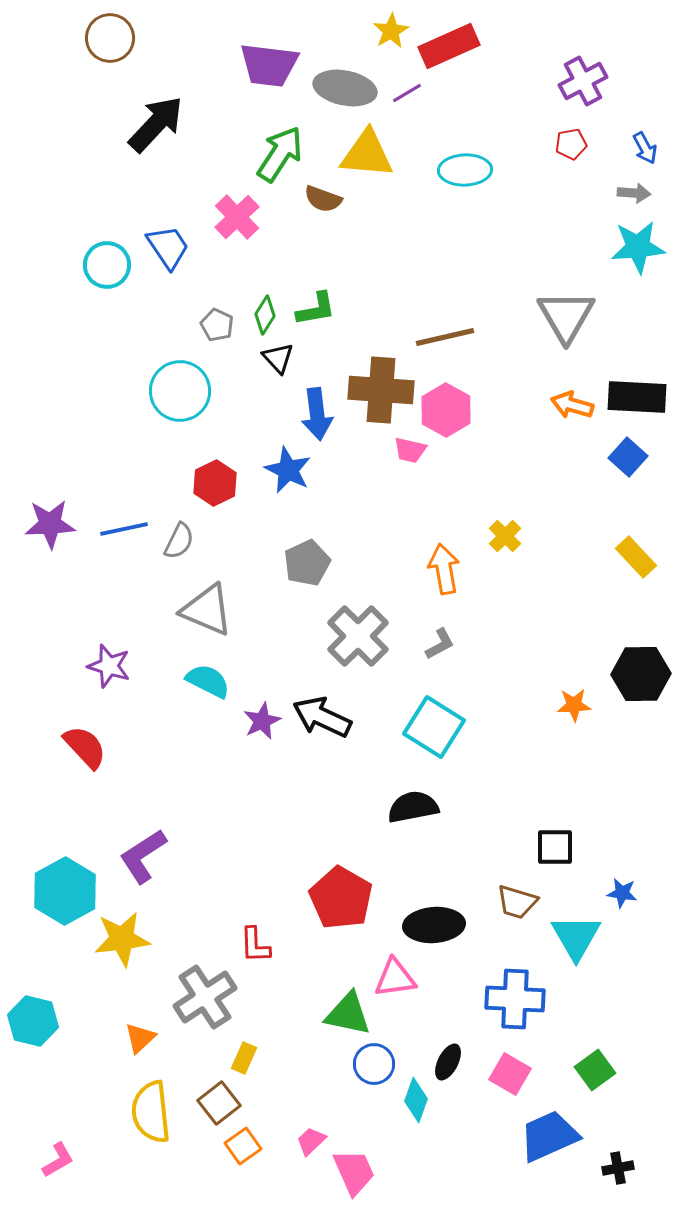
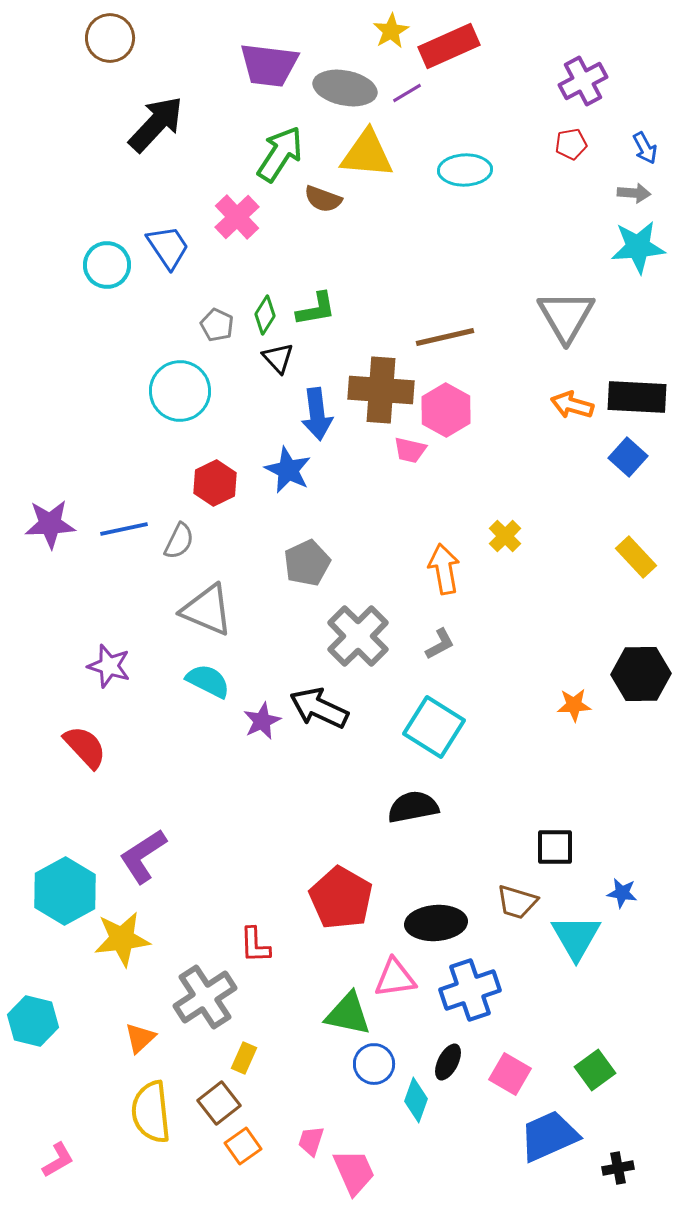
black arrow at (322, 717): moved 3 px left, 9 px up
black ellipse at (434, 925): moved 2 px right, 2 px up
blue cross at (515, 999): moved 45 px left, 9 px up; rotated 22 degrees counterclockwise
pink trapezoid at (311, 1141): rotated 28 degrees counterclockwise
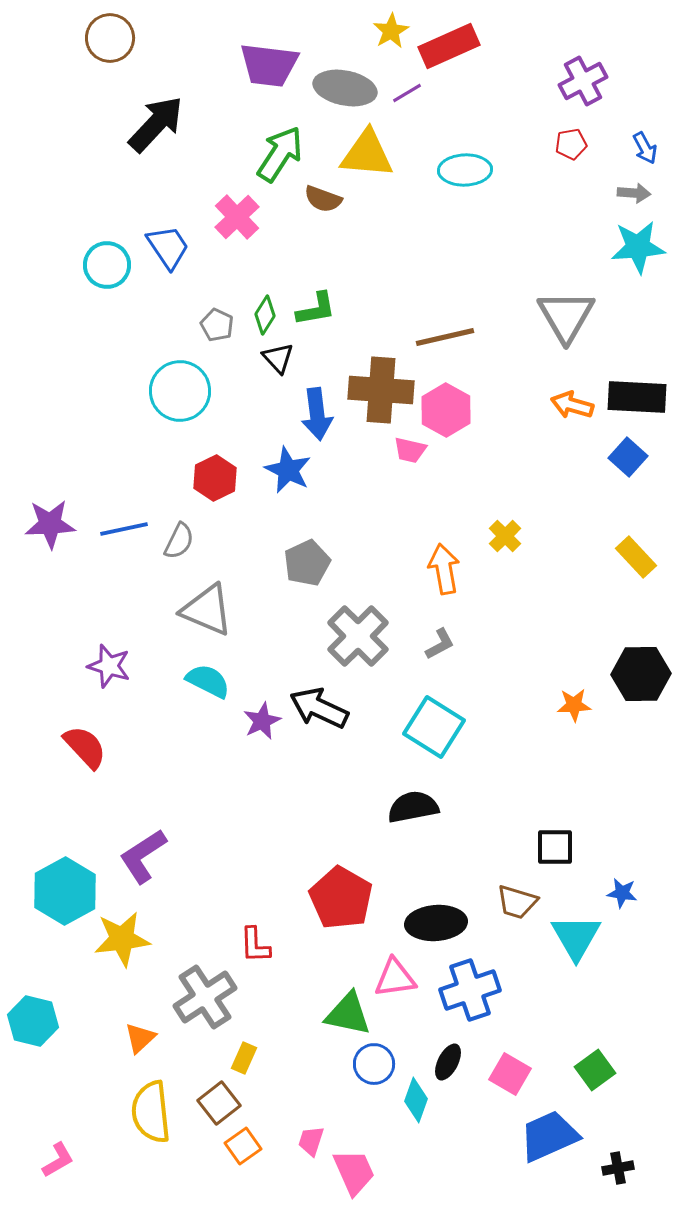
red hexagon at (215, 483): moved 5 px up
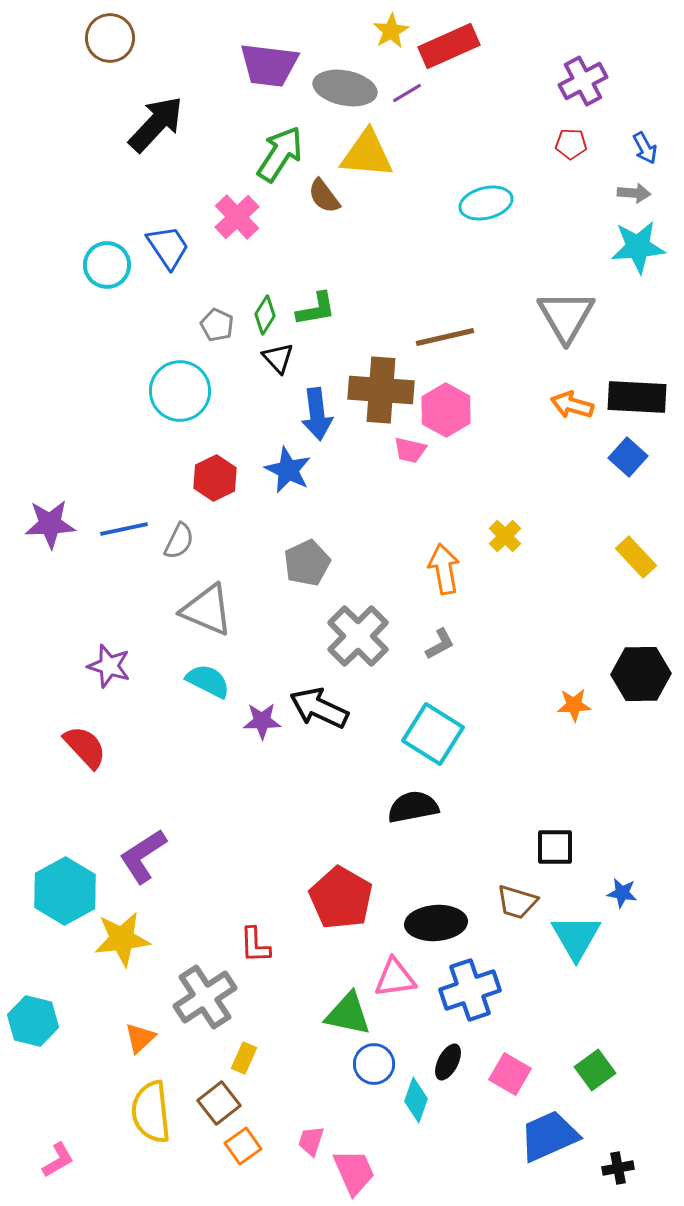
red pentagon at (571, 144): rotated 12 degrees clockwise
cyan ellipse at (465, 170): moved 21 px right, 33 px down; rotated 12 degrees counterclockwise
brown semicircle at (323, 199): moved 1 px right, 3 px up; rotated 33 degrees clockwise
purple star at (262, 721): rotated 24 degrees clockwise
cyan square at (434, 727): moved 1 px left, 7 px down
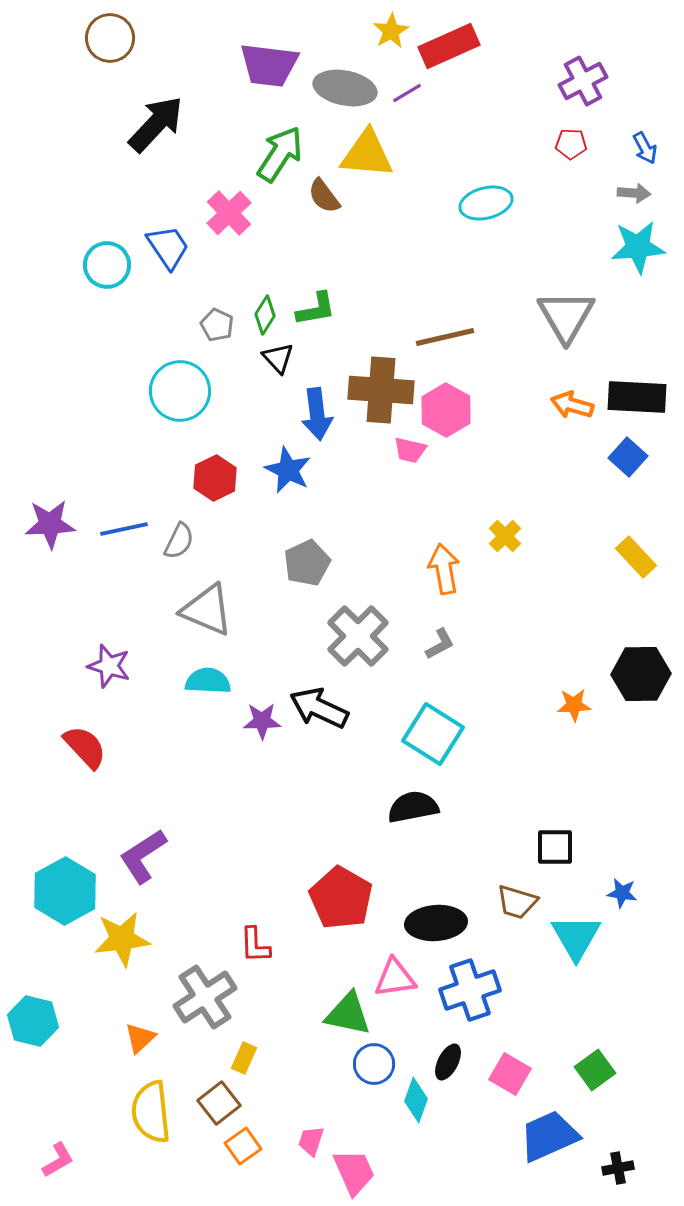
pink cross at (237, 217): moved 8 px left, 4 px up
cyan semicircle at (208, 681): rotated 24 degrees counterclockwise
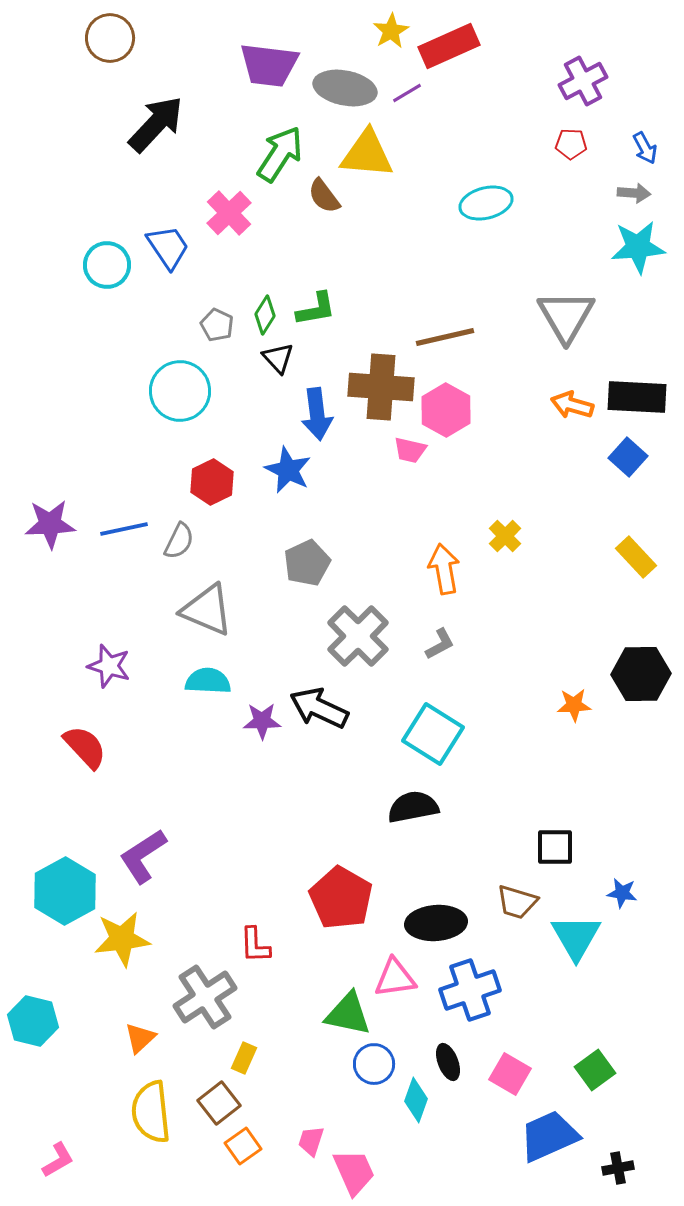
brown cross at (381, 390): moved 3 px up
red hexagon at (215, 478): moved 3 px left, 4 px down
black ellipse at (448, 1062): rotated 48 degrees counterclockwise
